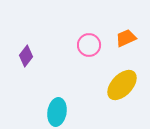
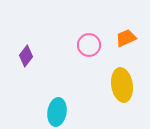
yellow ellipse: rotated 52 degrees counterclockwise
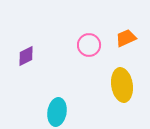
purple diamond: rotated 25 degrees clockwise
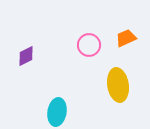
yellow ellipse: moved 4 px left
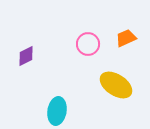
pink circle: moved 1 px left, 1 px up
yellow ellipse: moved 2 px left; rotated 48 degrees counterclockwise
cyan ellipse: moved 1 px up
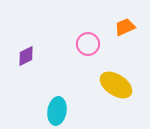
orange trapezoid: moved 1 px left, 11 px up
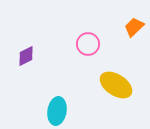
orange trapezoid: moved 9 px right; rotated 20 degrees counterclockwise
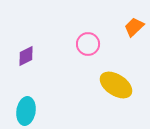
cyan ellipse: moved 31 px left
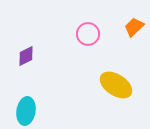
pink circle: moved 10 px up
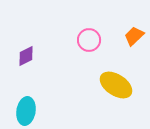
orange trapezoid: moved 9 px down
pink circle: moved 1 px right, 6 px down
